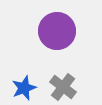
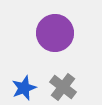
purple circle: moved 2 px left, 2 px down
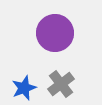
gray cross: moved 2 px left, 3 px up; rotated 16 degrees clockwise
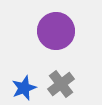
purple circle: moved 1 px right, 2 px up
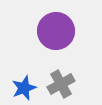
gray cross: rotated 8 degrees clockwise
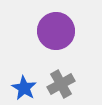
blue star: rotated 20 degrees counterclockwise
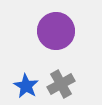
blue star: moved 2 px right, 2 px up
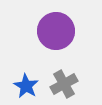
gray cross: moved 3 px right
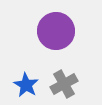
blue star: moved 1 px up
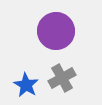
gray cross: moved 2 px left, 6 px up
